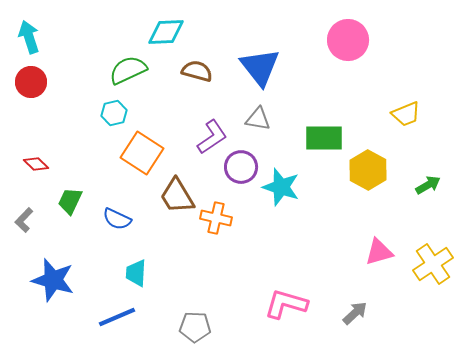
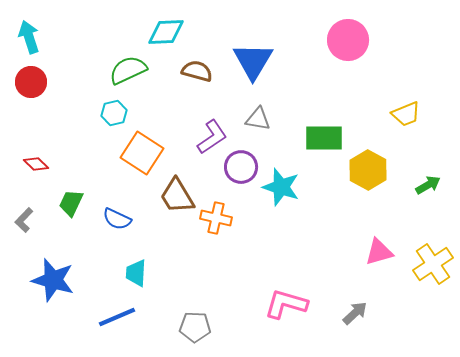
blue triangle: moved 7 px left, 6 px up; rotated 9 degrees clockwise
green trapezoid: moved 1 px right, 2 px down
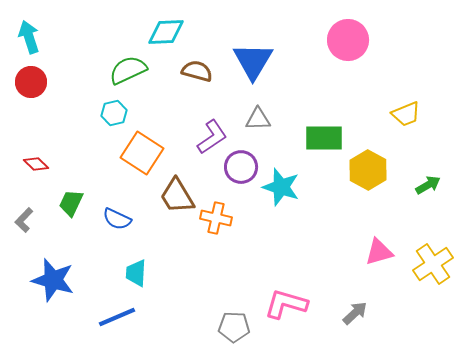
gray triangle: rotated 12 degrees counterclockwise
gray pentagon: moved 39 px right
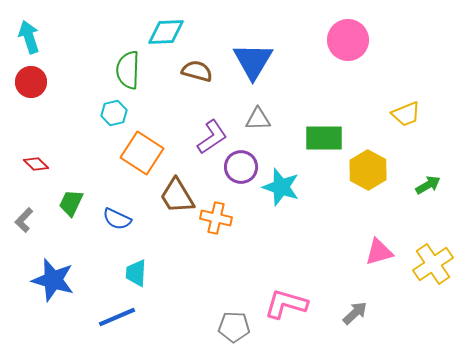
green semicircle: rotated 63 degrees counterclockwise
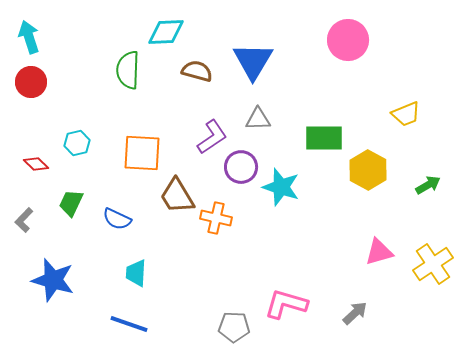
cyan hexagon: moved 37 px left, 30 px down
orange square: rotated 30 degrees counterclockwise
blue line: moved 12 px right, 7 px down; rotated 42 degrees clockwise
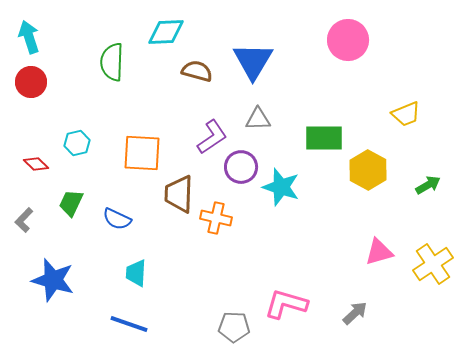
green semicircle: moved 16 px left, 8 px up
brown trapezoid: moved 2 px right, 2 px up; rotated 33 degrees clockwise
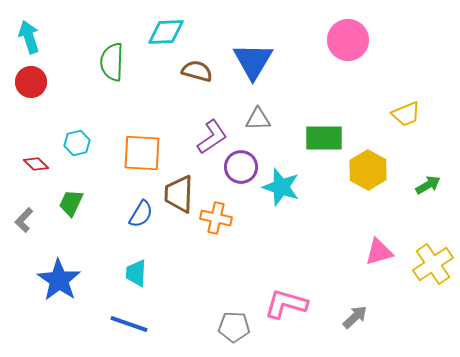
blue semicircle: moved 24 px right, 5 px up; rotated 84 degrees counterclockwise
blue star: moved 6 px right; rotated 18 degrees clockwise
gray arrow: moved 4 px down
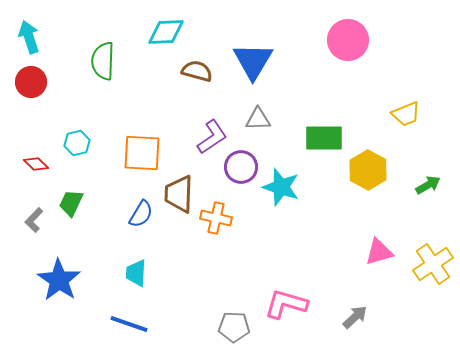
green semicircle: moved 9 px left, 1 px up
gray L-shape: moved 10 px right
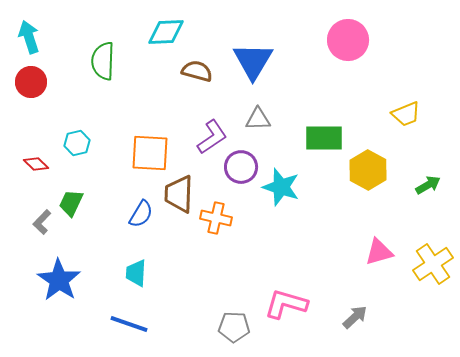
orange square: moved 8 px right
gray L-shape: moved 8 px right, 2 px down
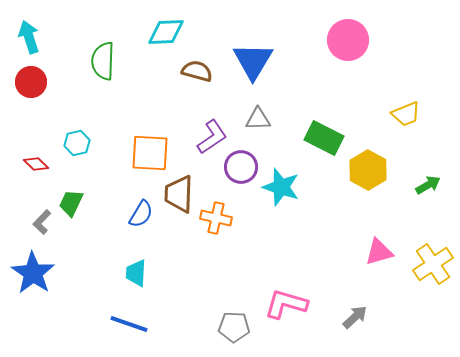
green rectangle: rotated 27 degrees clockwise
blue star: moved 26 px left, 7 px up
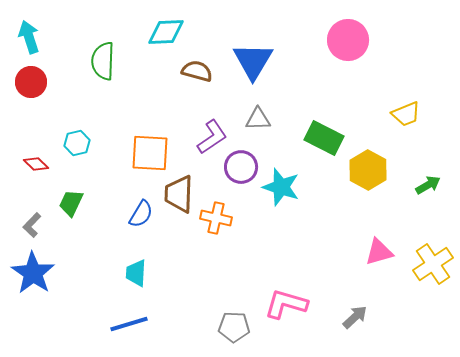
gray L-shape: moved 10 px left, 3 px down
blue line: rotated 36 degrees counterclockwise
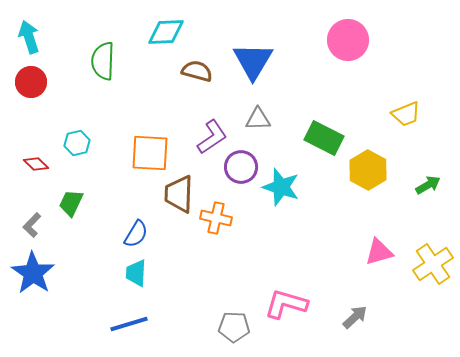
blue semicircle: moved 5 px left, 20 px down
